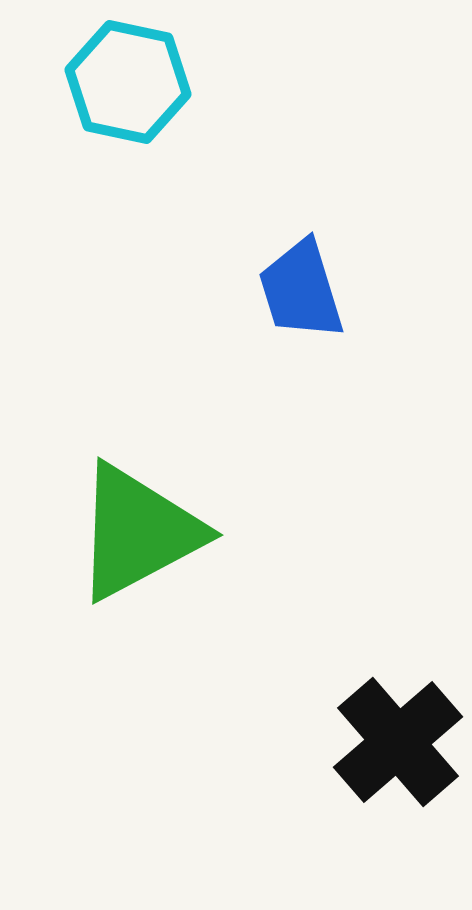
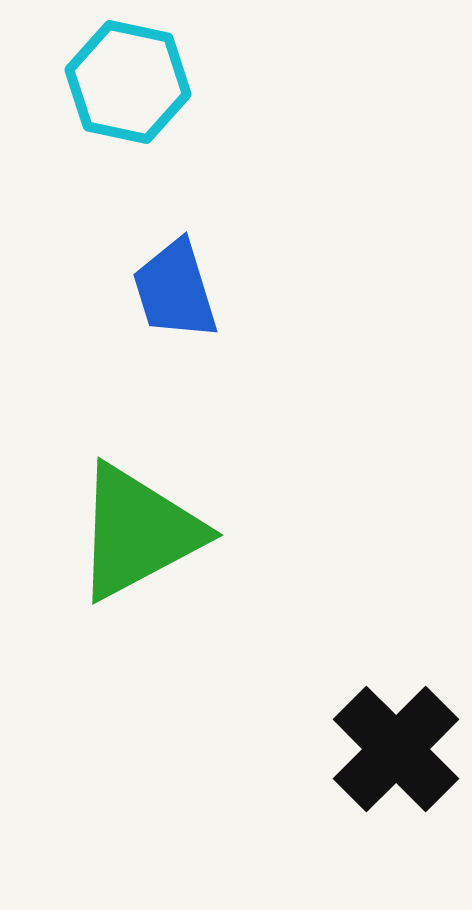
blue trapezoid: moved 126 px left
black cross: moved 2 px left, 7 px down; rotated 4 degrees counterclockwise
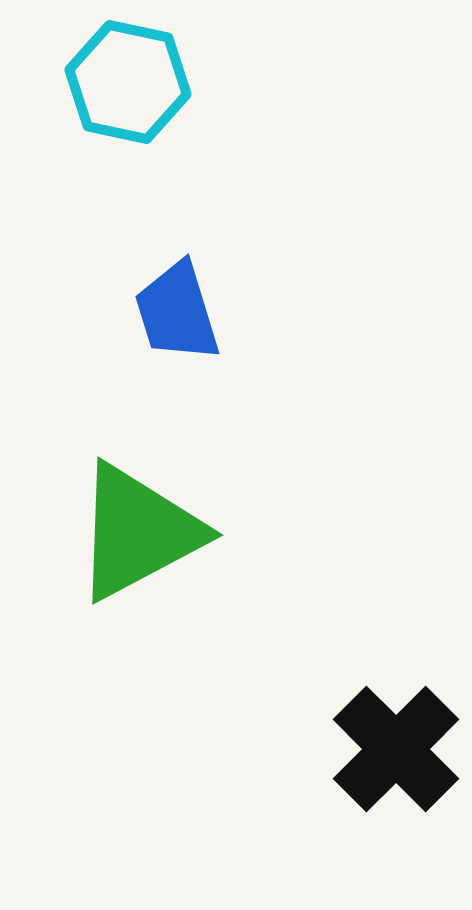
blue trapezoid: moved 2 px right, 22 px down
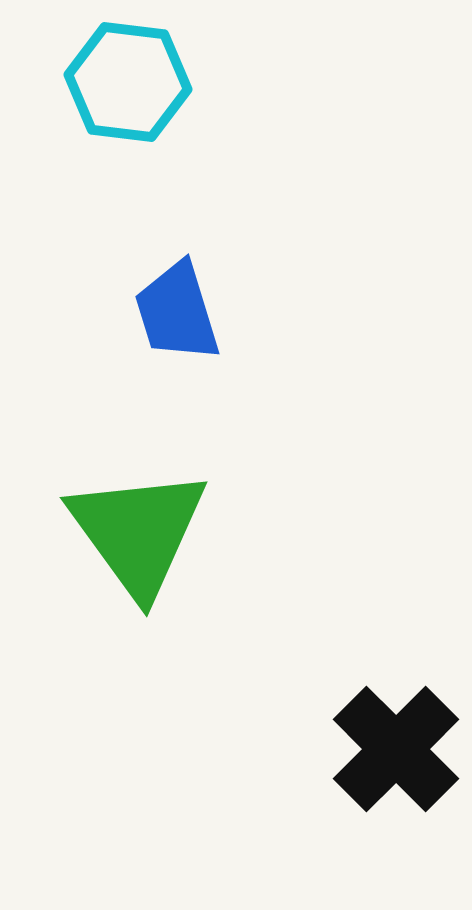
cyan hexagon: rotated 5 degrees counterclockwise
green triangle: rotated 38 degrees counterclockwise
